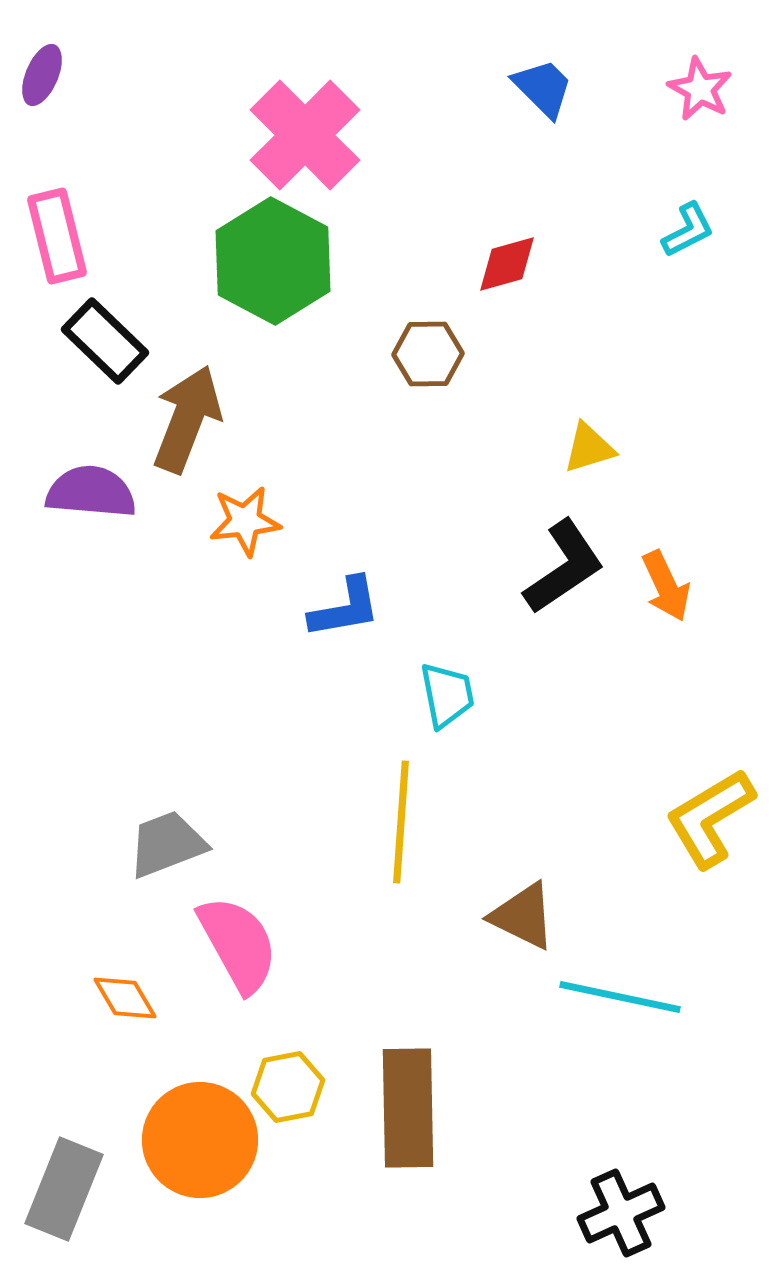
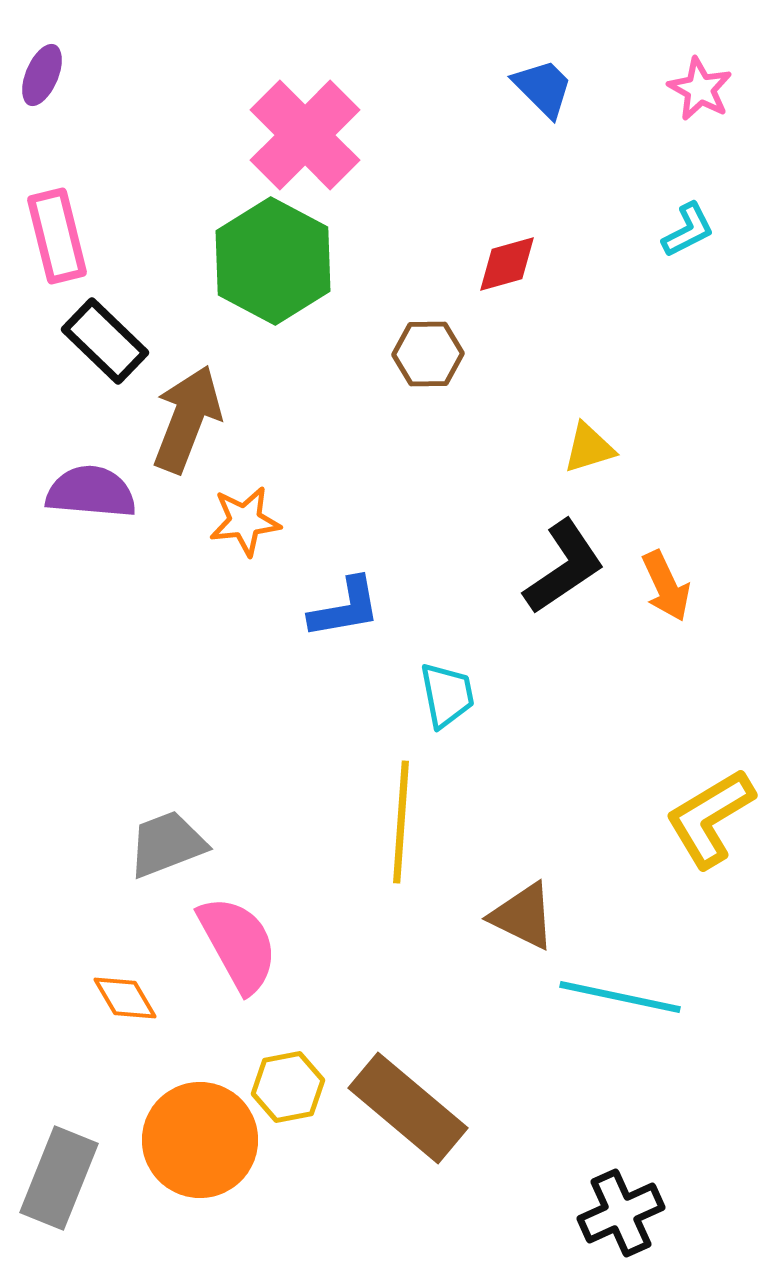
brown rectangle: rotated 49 degrees counterclockwise
gray rectangle: moved 5 px left, 11 px up
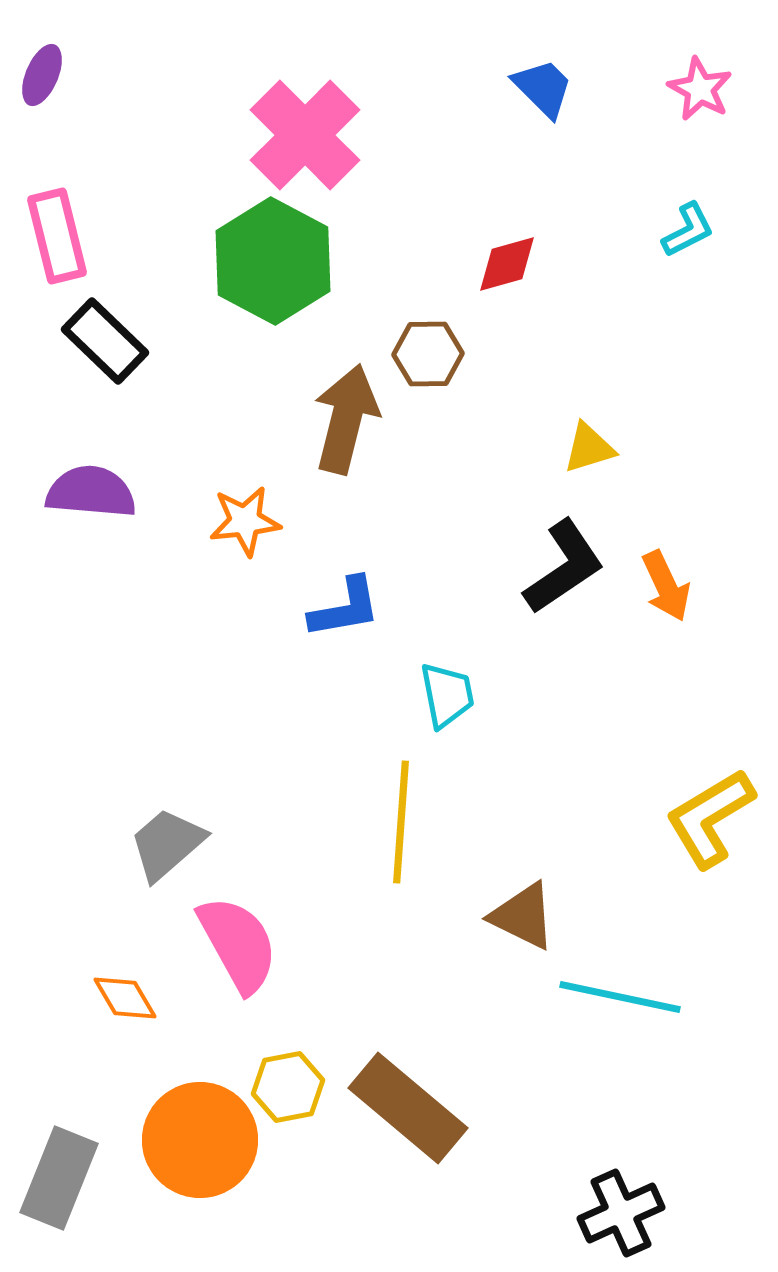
brown arrow: moved 159 px right; rotated 7 degrees counterclockwise
gray trapezoid: rotated 20 degrees counterclockwise
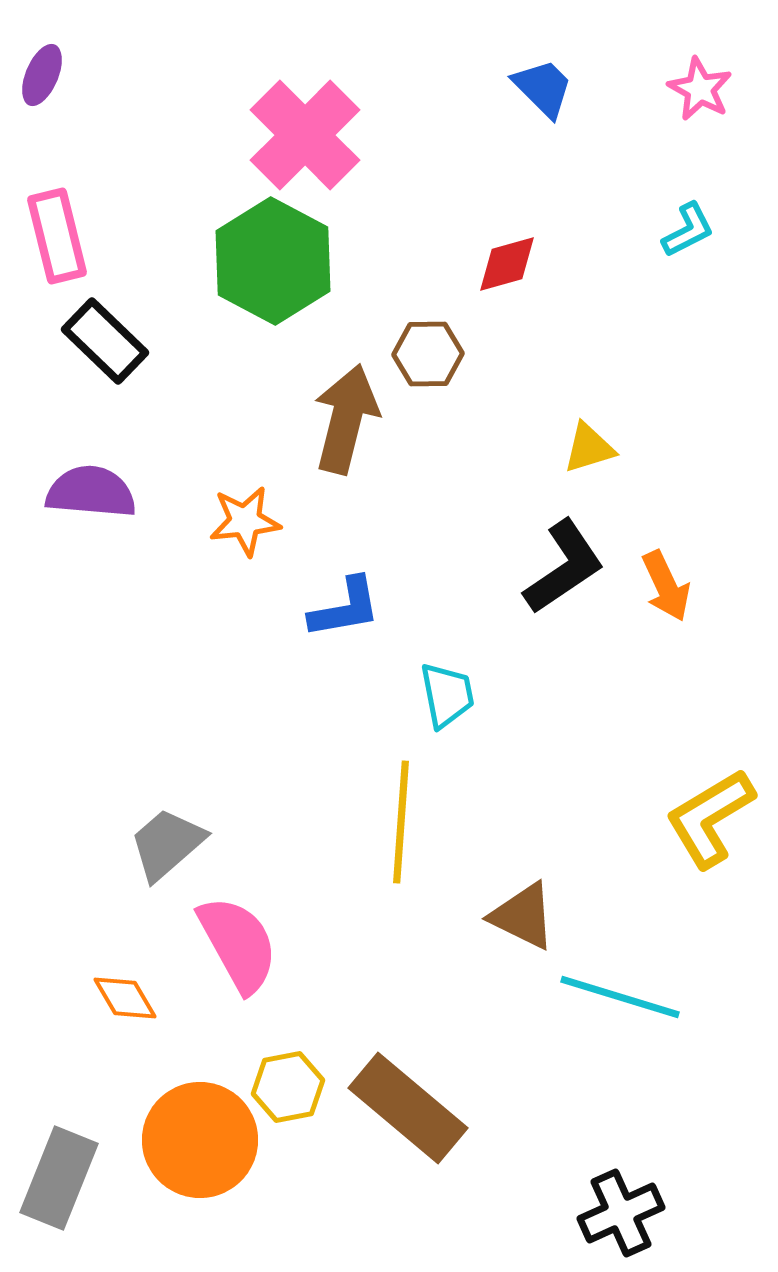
cyan line: rotated 5 degrees clockwise
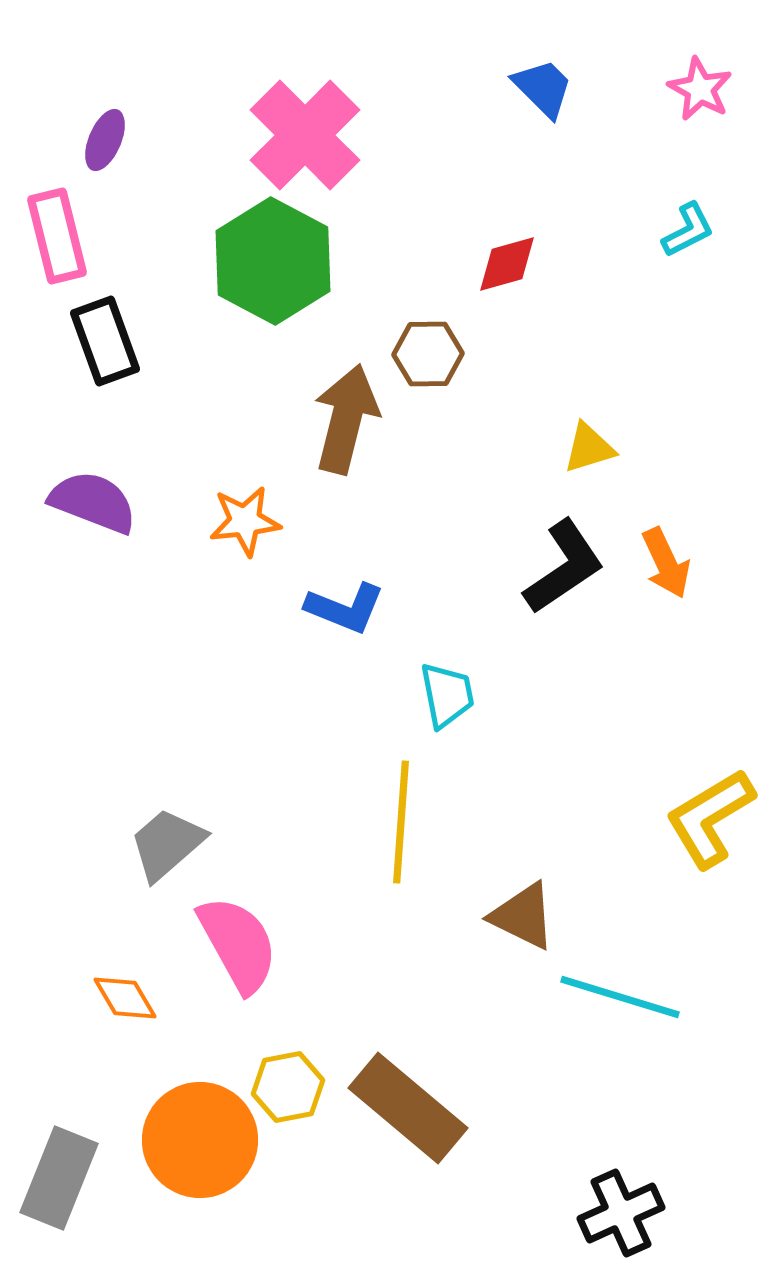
purple ellipse: moved 63 px right, 65 px down
black rectangle: rotated 26 degrees clockwise
purple semicircle: moved 2 px right, 10 px down; rotated 16 degrees clockwise
orange arrow: moved 23 px up
blue L-shape: rotated 32 degrees clockwise
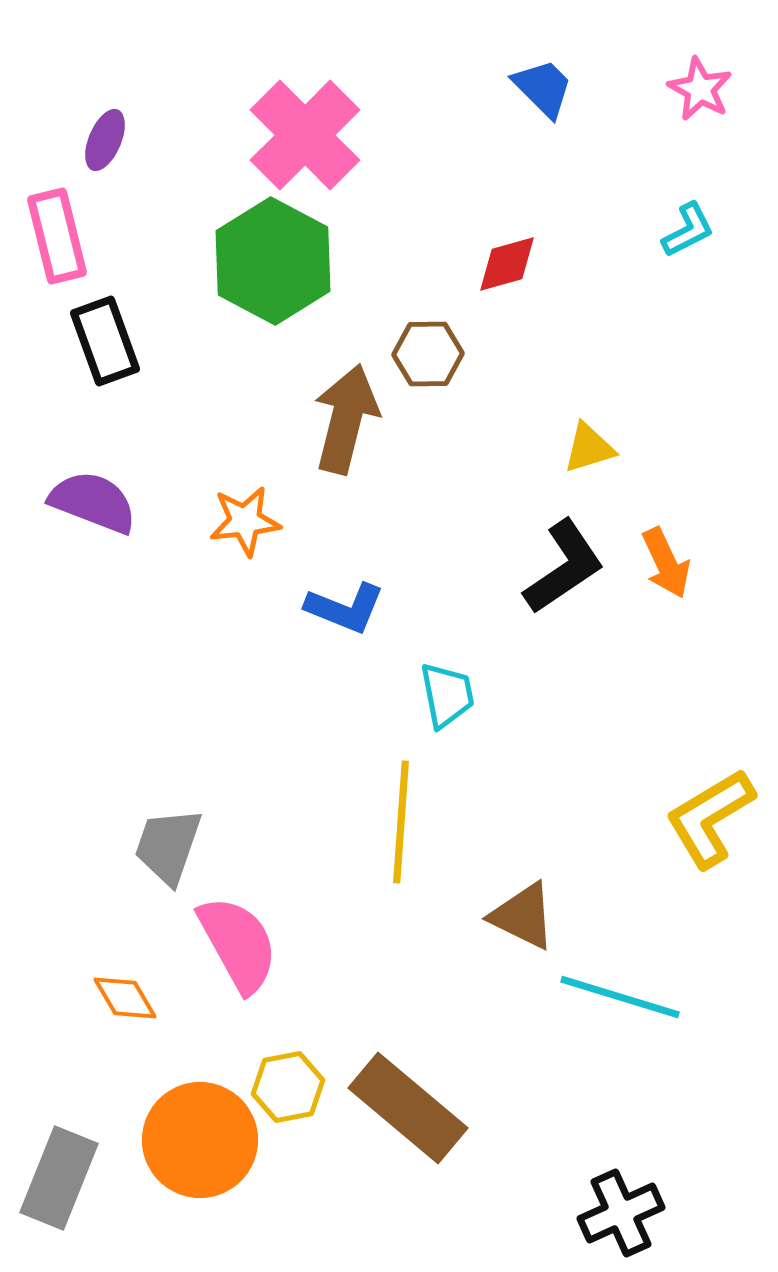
gray trapezoid: moved 1 px right, 2 px down; rotated 30 degrees counterclockwise
